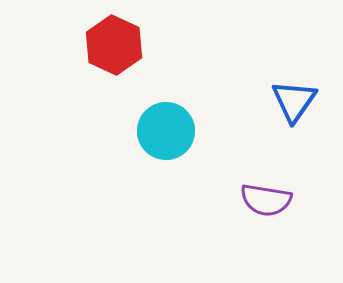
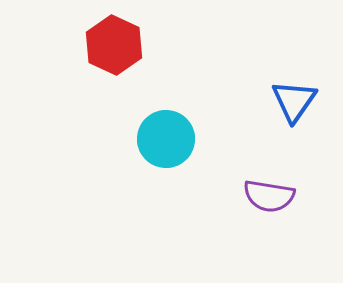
cyan circle: moved 8 px down
purple semicircle: moved 3 px right, 4 px up
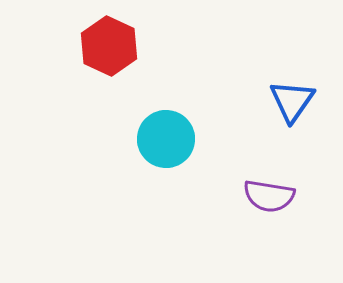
red hexagon: moved 5 px left, 1 px down
blue triangle: moved 2 px left
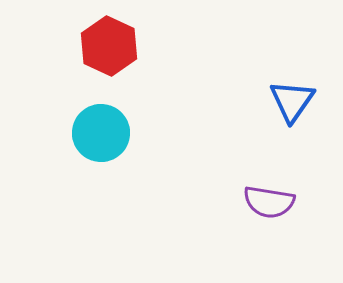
cyan circle: moved 65 px left, 6 px up
purple semicircle: moved 6 px down
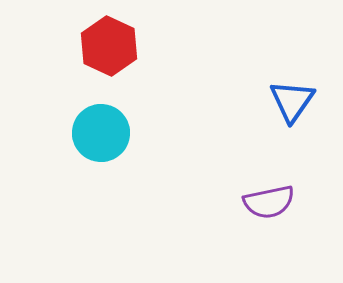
purple semicircle: rotated 21 degrees counterclockwise
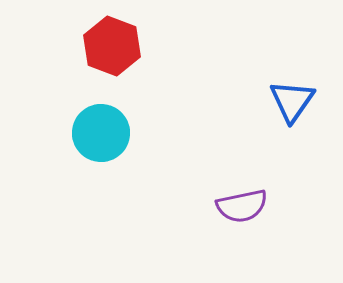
red hexagon: moved 3 px right; rotated 4 degrees counterclockwise
purple semicircle: moved 27 px left, 4 px down
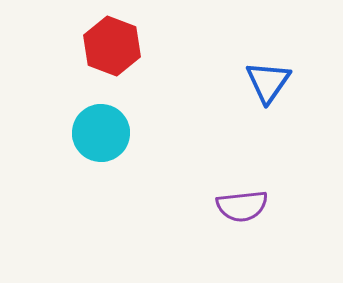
blue triangle: moved 24 px left, 19 px up
purple semicircle: rotated 6 degrees clockwise
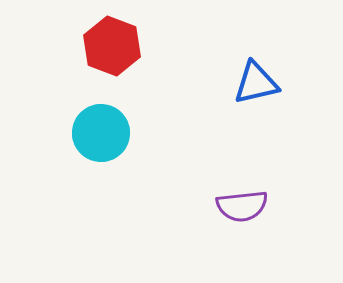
blue triangle: moved 12 px left, 1 px down; rotated 42 degrees clockwise
